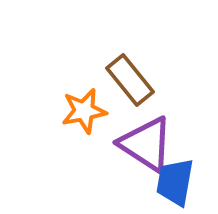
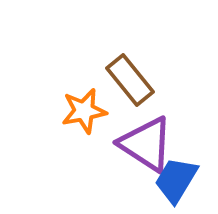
blue trapezoid: moved 1 px right, 2 px up; rotated 21 degrees clockwise
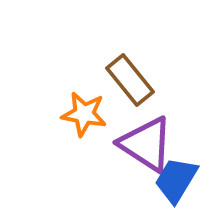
orange star: moved 3 px down; rotated 21 degrees clockwise
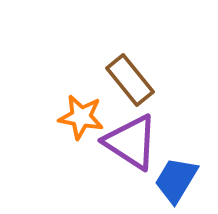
orange star: moved 3 px left, 3 px down
purple triangle: moved 15 px left, 2 px up
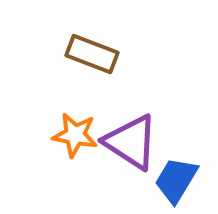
brown rectangle: moved 38 px left, 26 px up; rotated 30 degrees counterclockwise
orange star: moved 6 px left, 18 px down
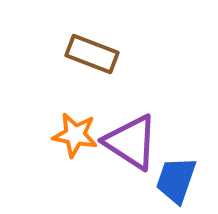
blue trapezoid: rotated 12 degrees counterclockwise
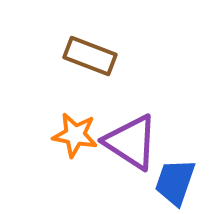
brown rectangle: moved 2 px left, 2 px down
blue trapezoid: moved 1 px left, 2 px down
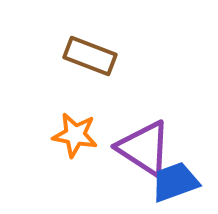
purple triangle: moved 13 px right, 6 px down
blue trapezoid: rotated 51 degrees clockwise
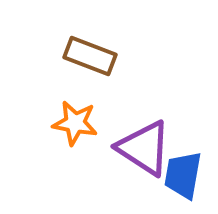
orange star: moved 12 px up
blue trapezoid: moved 8 px right, 7 px up; rotated 60 degrees counterclockwise
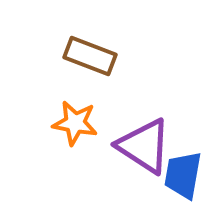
purple triangle: moved 2 px up
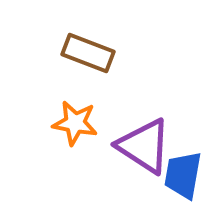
brown rectangle: moved 2 px left, 3 px up
